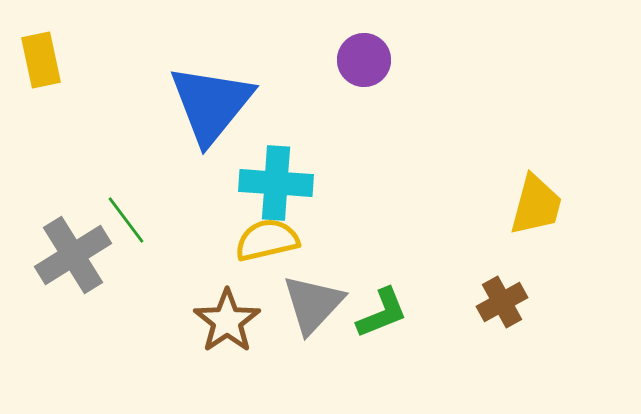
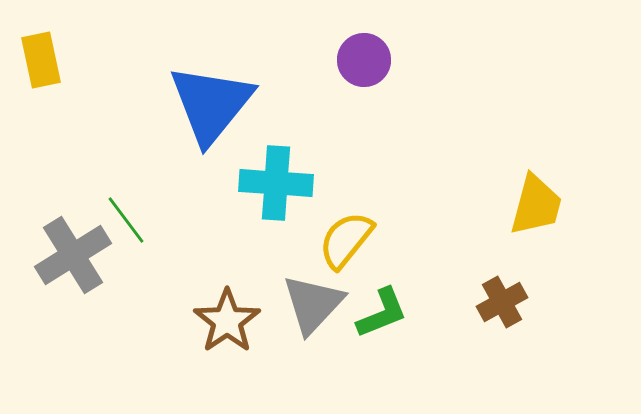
yellow semicircle: moved 79 px right; rotated 38 degrees counterclockwise
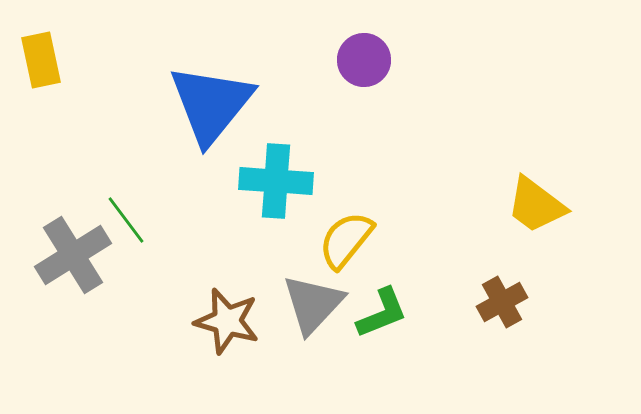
cyan cross: moved 2 px up
yellow trapezoid: rotated 112 degrees clockwise
brown star: rotated 22 degrees counterclockwise
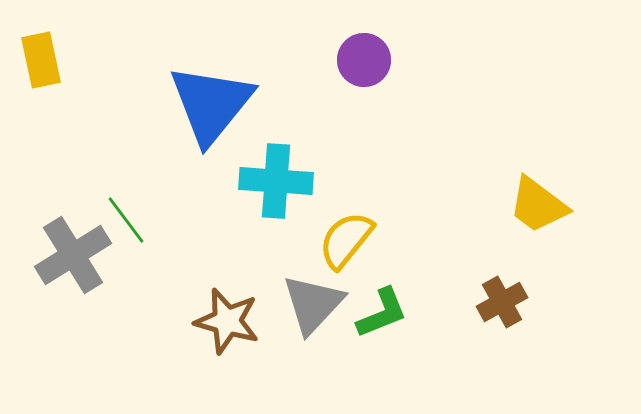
yellow trapezoid: moved 2 px right
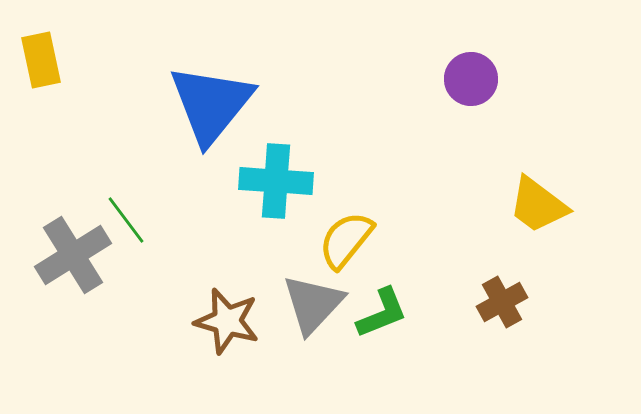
purple circle: moved 107 px right, 19 px down
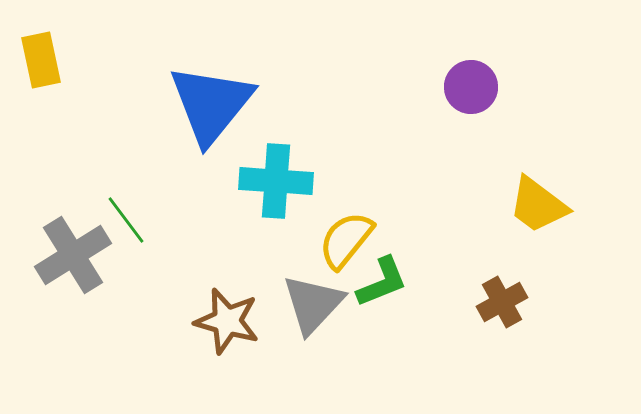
purple circle: moved 8 px down
green L-shape: moved 31 px up
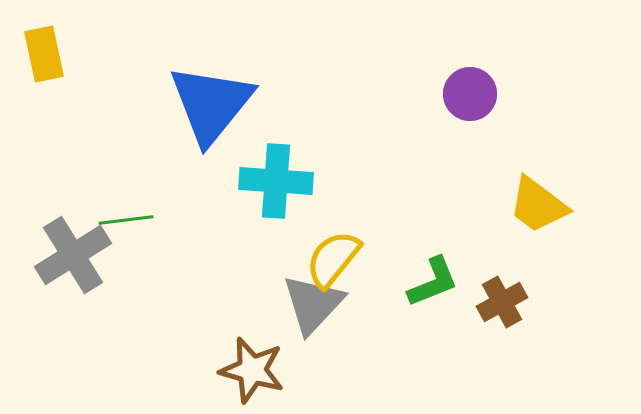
yellow rectangle: moved 3 px right, 6 px up
purple circle: moved 1 px left, 7 px down
green line: rotated 60 degrees counterclockwise
yellow semicircle: moved 13 px left, 19 px down
green L-shape: moved 51 px right
brown star: moved 25 px right, 49 px down
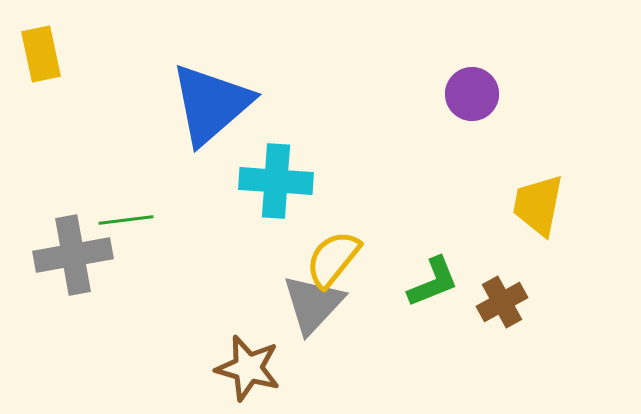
yellow rectangle: moved 3 px left
purple circle: moved 2 px right
blue triangle: rotated 10 degrees clockwise
yellow trapezoid: rotated 64 degrees clockwise
gray cross: rotated 22 degrees clockwise
brown star: moved 4 px left, 2 px up
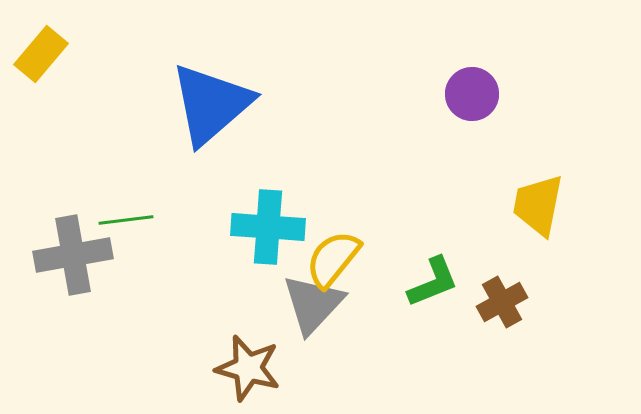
yellow rectangle: rotated 52 degrees clockwise
cyan cross: moved 8 px left, 46 px down
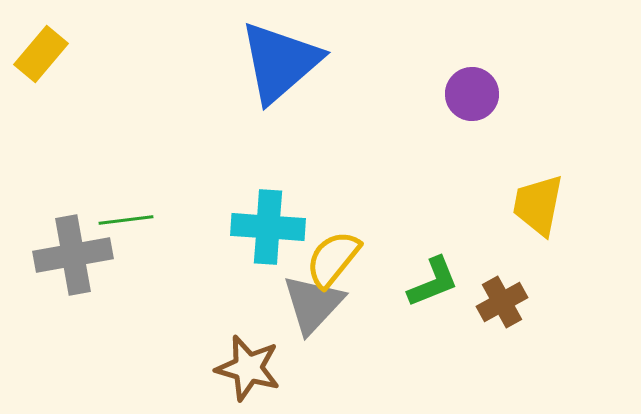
blue triangle: moved 69 px right, 42 px up
